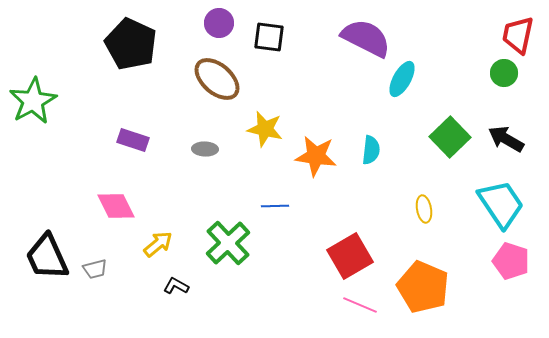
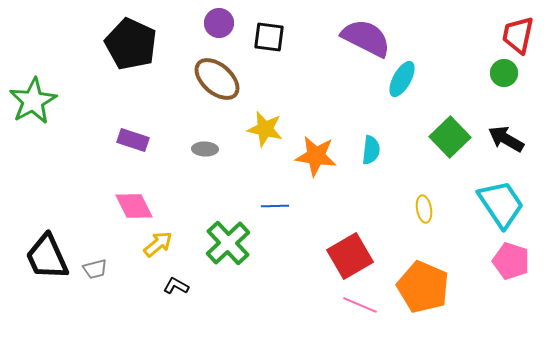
pink diamond: moved 18 px right
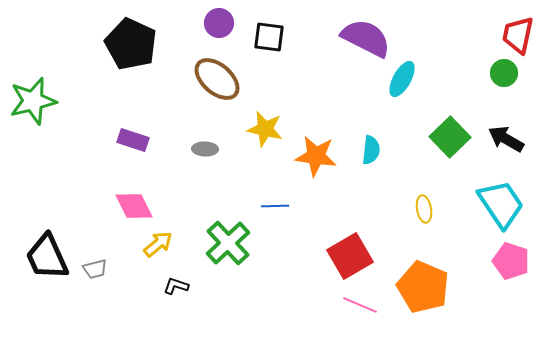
green star: rotated 15 degrees clockwise
black L-shape: rotated 10 degrees counterclockwise
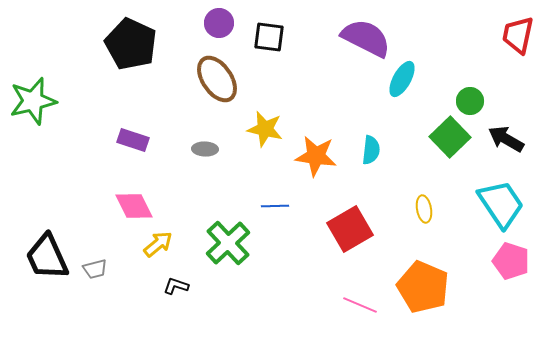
green circle: moved 34 px left, 28 px down
brown ellipse: rotated 15 degrees clockwise
red square: moved 27 px up
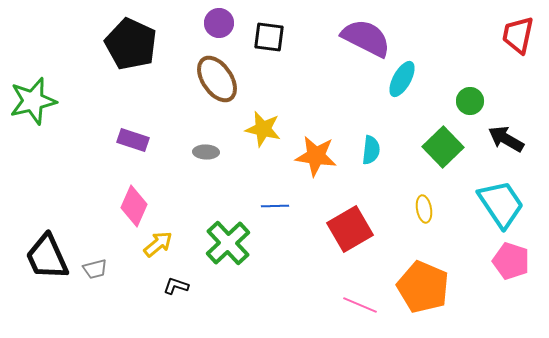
yellow star: moved 2 px left
green square: moved 7 px left, 10 px down
gray ellipse: moved 1 px right, 3 px down
pink diamond: rotated 51 degrees clockwise
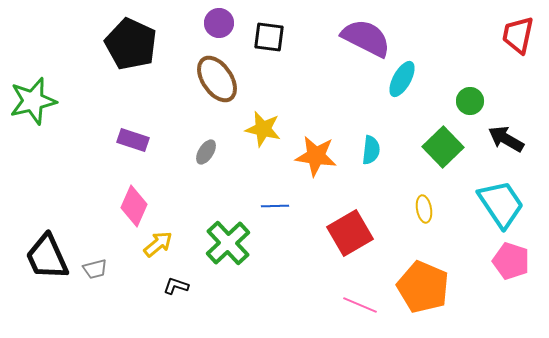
gray ellipse: rotated 60 degrees counterclockwise
red square: moved 4 px down
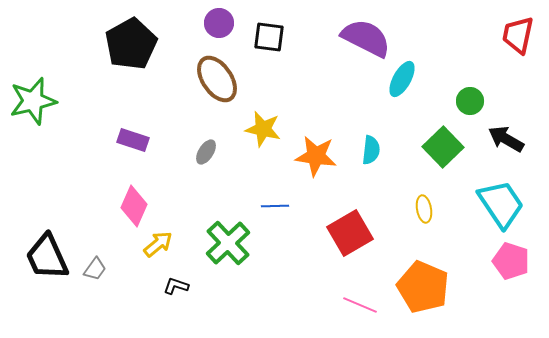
black pentagon: rotated 18 degrees clockwise
gray trapezoid: rotated 40 degrees counterclockwise
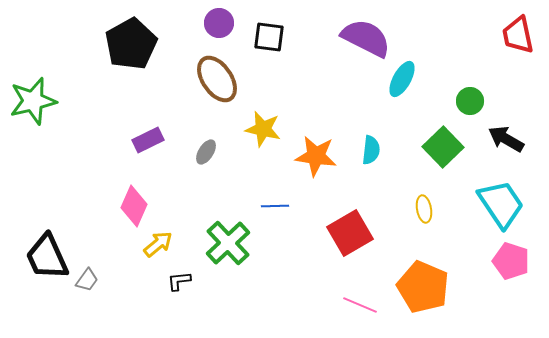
red trapezoid: rotated 24 degrees counterclockwise
purple rectangle: moved 15 px right; rotated 44 degrees counterclockwise
gray trapezoid: moved 8 px left, 11 px down
black L-shape: moved 3 px right, 5 px up; rotated 25 degrees counterclockwise
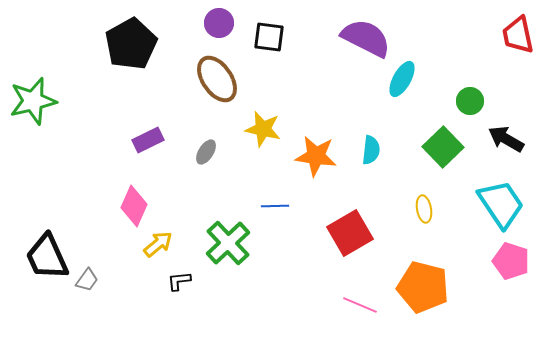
orange pentagon: rotated 9 degrees counterclockwise
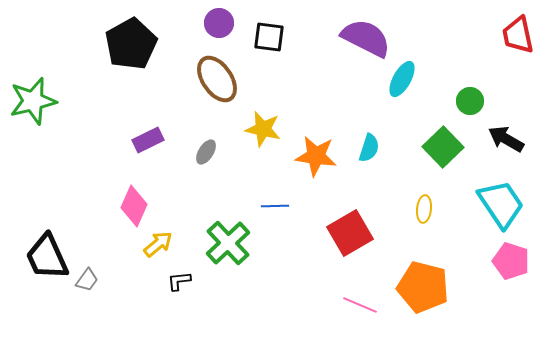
cyan semicircle: moved 2 px left, 2 px up; rotated 12 degrees clockwise
yellow ellipse: rotated 16 degrees clockwise
